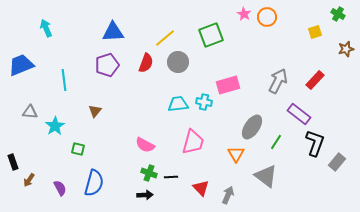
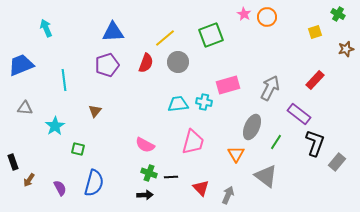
gray arrow at (278, 81): moved 8 px left, 7 px down
gray triangle at (30, 112): moved 5 px left, 4 px up
gray ellipse at (252, 127): rotated 10 degrees counterclockwise
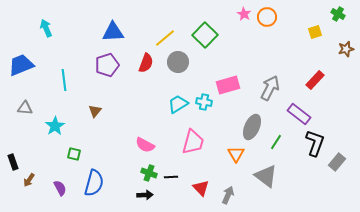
green square at (211, 35): moved 6 px left; rotated 25 degrees counterclockwise
cyan trapezoid at (178, 104): rotated 25 degrees counterclockwise
green square at (78, 149): moved 4 px left, 5 px down
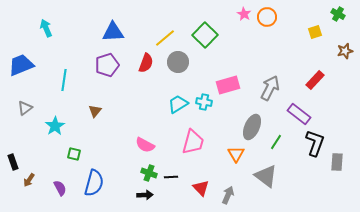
brown star at (346, 49): moved 1 px left, 2 px down
cyan line at (64, 80): rotated 15 degrees clockwise
gray triangle at (25, 108): rotated 42 degrees counterclockwise
gray rectangle at (337, 162): rotated 36 degrees counterclockwise
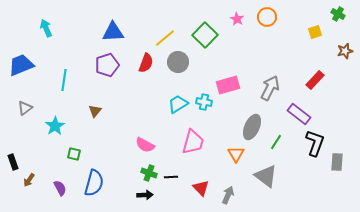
pink star at (244, 14): moved 7 px left, 5 px down
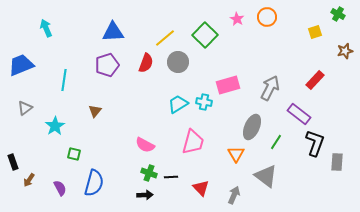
gray arrow at (228, 195): moved 6 px right
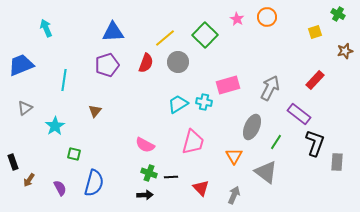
orange triangle at (236, 154): moved 2 px left, 2 px down
gray triangle at (266, 176): moved 4 px up
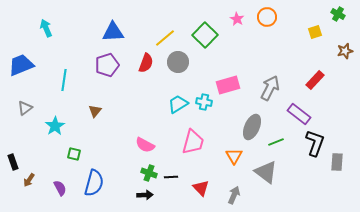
green line at (276, 142): rotated 35 degrees clockwise
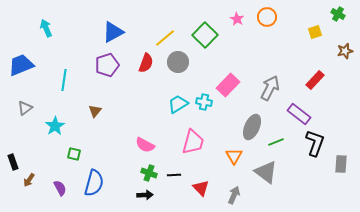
blue triangle at (113, 32): rotated 25 degrees counterclockwise
pink rectangle at (228, 85): rotated 30 degrees counterclockwise
gray rectangle at (337, 162): moved 4 px right, 2 px down
black line at (171, 177): moved 3 px right, 2 px up
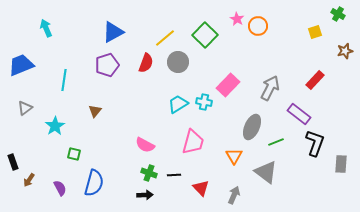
orange circle at (267, 17): moved 9 px left, 9 px down
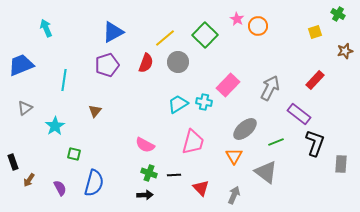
gray ellipse at (252, 127): moved 7 px left, 2 px down; rotated 25 degrees clockwise
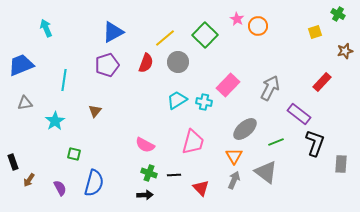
red rectangle at (315, 80): moved 7 px right, 2 px down
cyan trapezoid at (178, 104): moved 1 px left, 4 px up
gray triangle at (25, 108): moved 5 px up; rotated 28 degrees clockwise
cyan star at (55, 126): moved 5 px up
gray arrow at (234, 195): moved 15 px up
